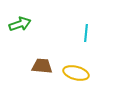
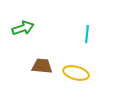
green arrow: moved 3 px right, 4 px down
cyan line: moved 1 px right, 1 px down
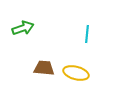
brown trapezoid: moved 2 px right, 2 px down
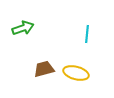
brown trapezoid: moved 1 px down; rotated 20 degrees counterclockwise
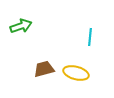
green arrow: moved 2 px left, 2 px up
cyan line: moved 3 px right, 3 px down
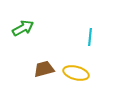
green arrow: moved 2 px right, 2 px down; rotated 10 degrees counterclockwise
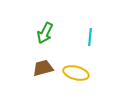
green arrow: moved 22 px right, 5 px down; rotated 145 degrees clockwise
brown trapezoid: moved 1 px left, 1 px up
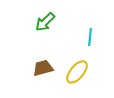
green arrow: moved 11 px up; rotated 20 degrees clockwise
yellow ellipse: moved 1 px right, 1 px up; rotated 65 degrees counterclockwise
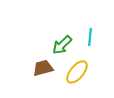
green arrow: moved 17 px right, 23 px down
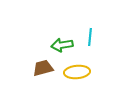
green arrow: rotated 35 degrees clockwise
yellow ellipse: rotated 45 degrees clockwise
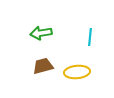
green arrow: moved 21 px left, 12 px up
brown trapezoid: moved 2 px up
